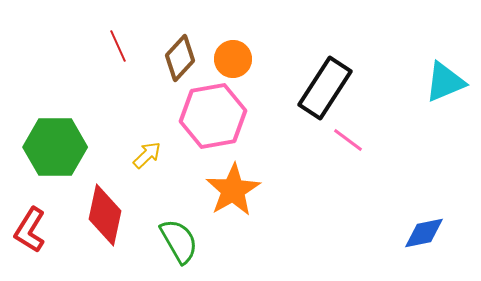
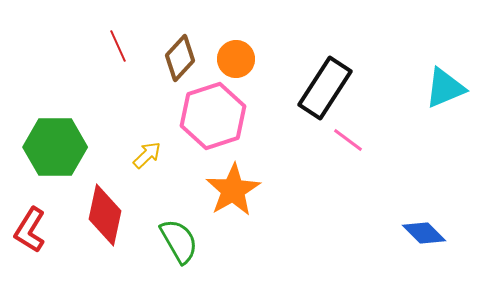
orange circle: moved 3 px right
cyan triangle: moved 6 px down
pink hexagon: rotated 8 degrees counterclockwise
blue diamond: rotated 57 degrees clockwise
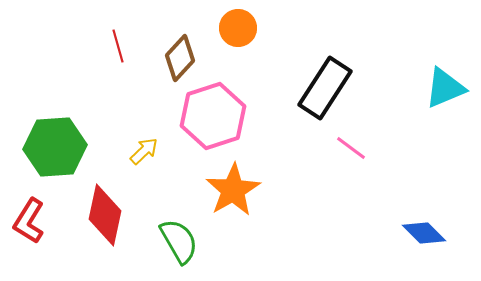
red line: rotated 8 degrees clockwise
orange circle: moved 2 px right, 31 px up
pink line: moved 3 px right, 8 px down
green hexagon: rotated 4 degrees counterclockwise
yellow arrow: moved 3 px left, 4 px up
red L-shape: moved 1 px left, 9 px up
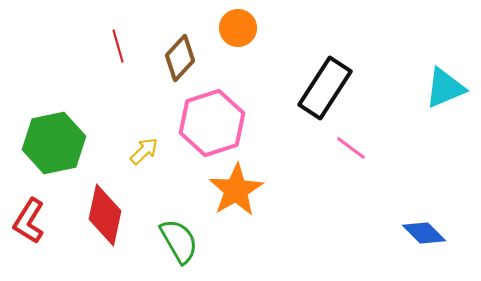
pink hexagon: moved 1 px left, 7 px down
green hexagon: moved 1 px left, 4 px up; rotated 8 degrees counterclockwise
orange star: moved 3 px right
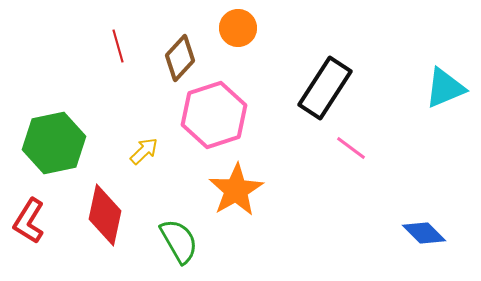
pink hexagon: moved 2 px right, 8 px up
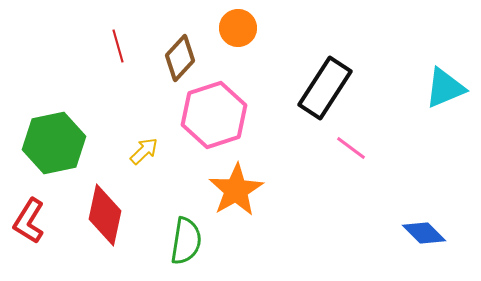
green semicircle: moved 7 px right; rotated 39 degrees clockwise
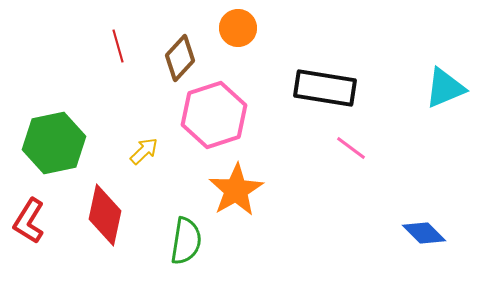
black rectangle: rotated 66 degrees clockwise
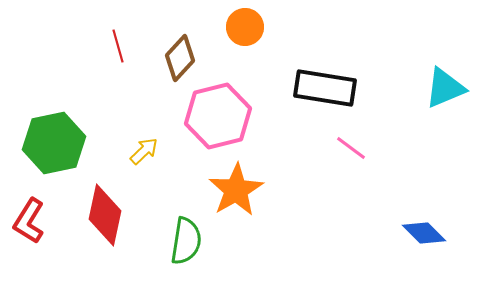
orange circle: moved 7 px right, 1 px up
pink hexagon: moved 4 px right, 1 px down; rotated 4 degrees clockwise
